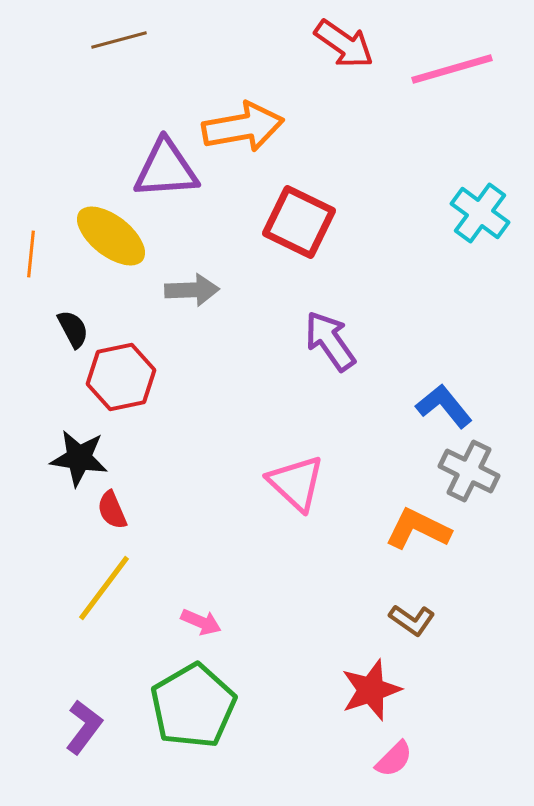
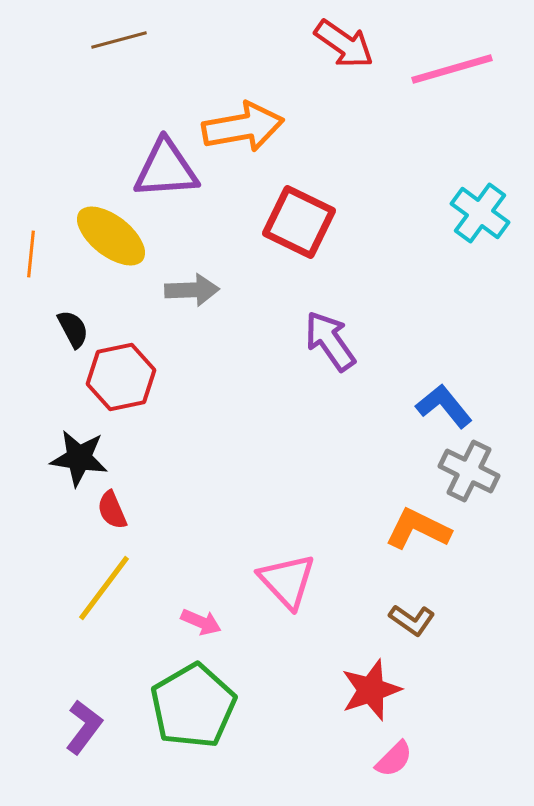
pink triangle: moved 9 px left, 98 px down; rotated 4 degrees clockwise
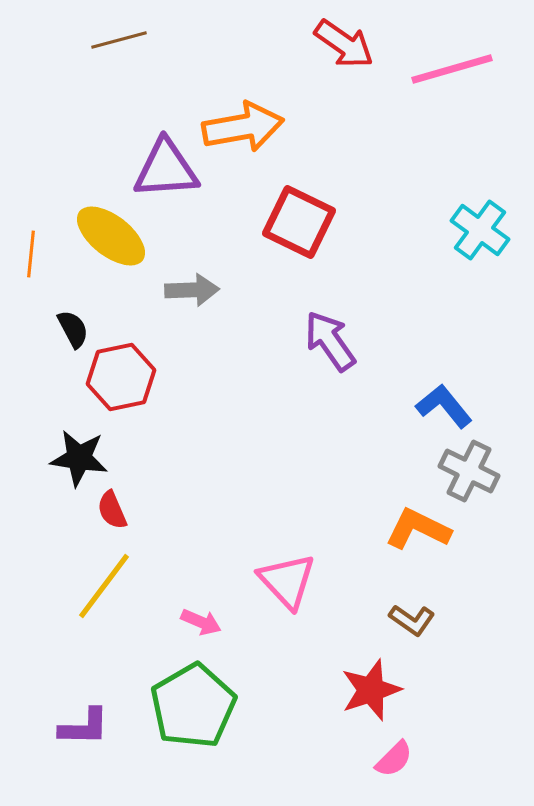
cyan cross: moved 17 px down
yellow line: moved 2 px up
purple L-shape: rotated 54 degrees clockwise
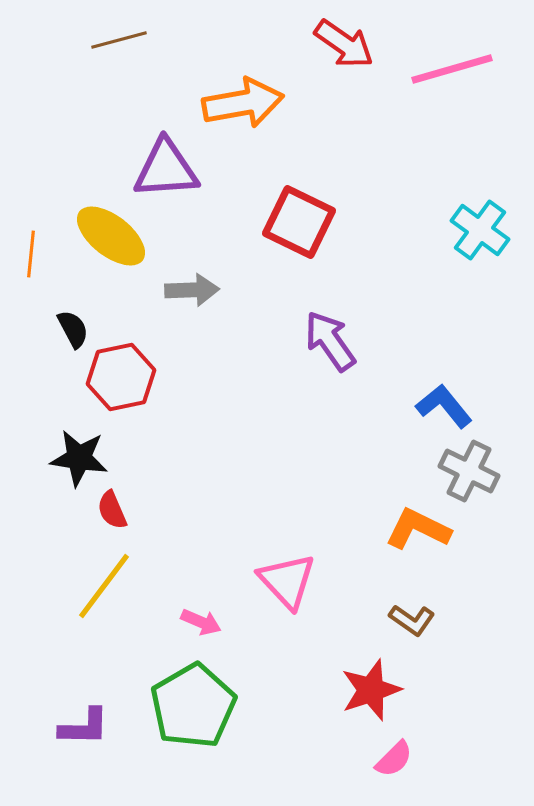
orange arrow: moved 24 px up
